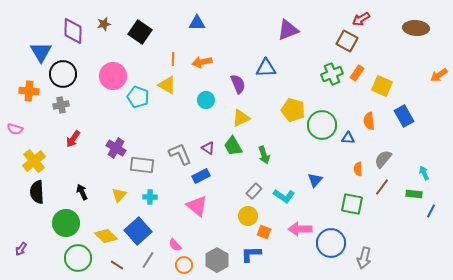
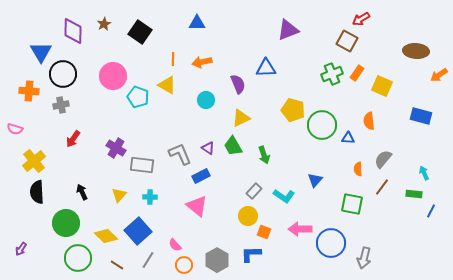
brown star at (104, 24): rotated 16 degrees counterclockwise
brown ellipse at (416, 28): moved 23 px down
blue rectangle at (404, 116): moved 17 px right; rotated 45 degrees counterclockwise
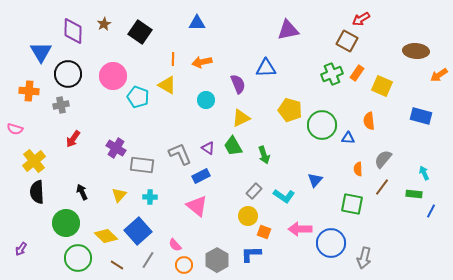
purple triangle at (288, 30): rotated 10 degrees clockwise
black circle at (63, 74): moved 5 px right
yellow pentagon at (293, 110): moved 3 px left
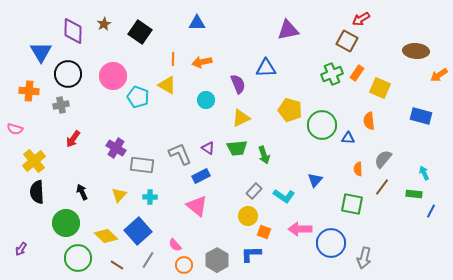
yellow square at (382, 86): moved 2 px left, 2 px down
green trapezoid at (233, 146): moved 4 px right, 2 px down; rotated 65 degrees counterclockwise
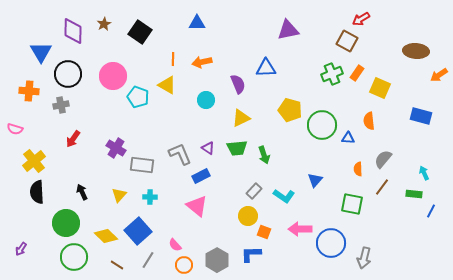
green circle at (78, 258): moved 4 px left, 1 px up
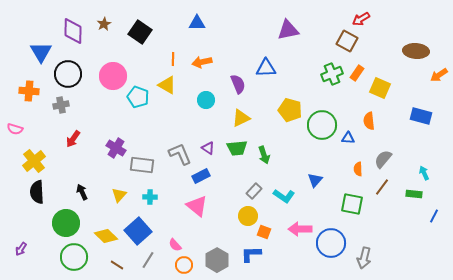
blue line at (431, 211): moved 3 px right, 5 px down
